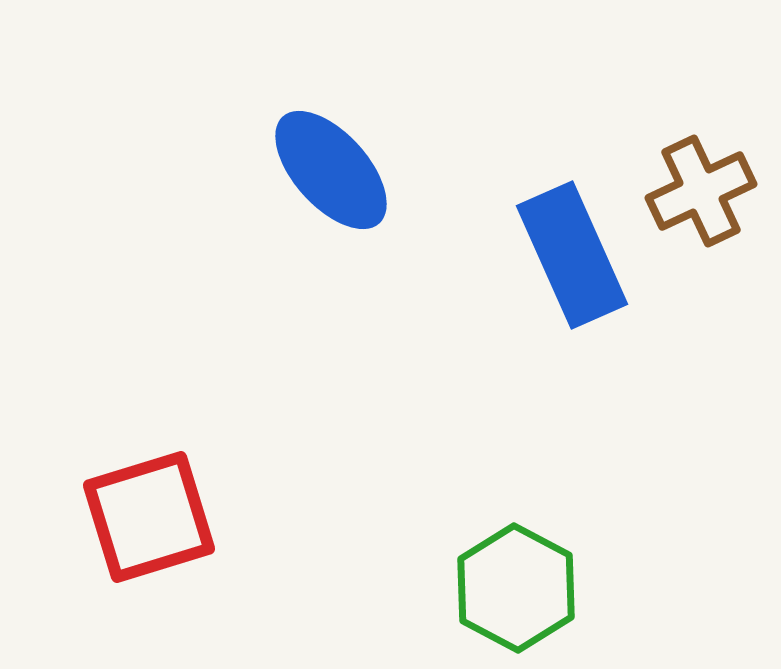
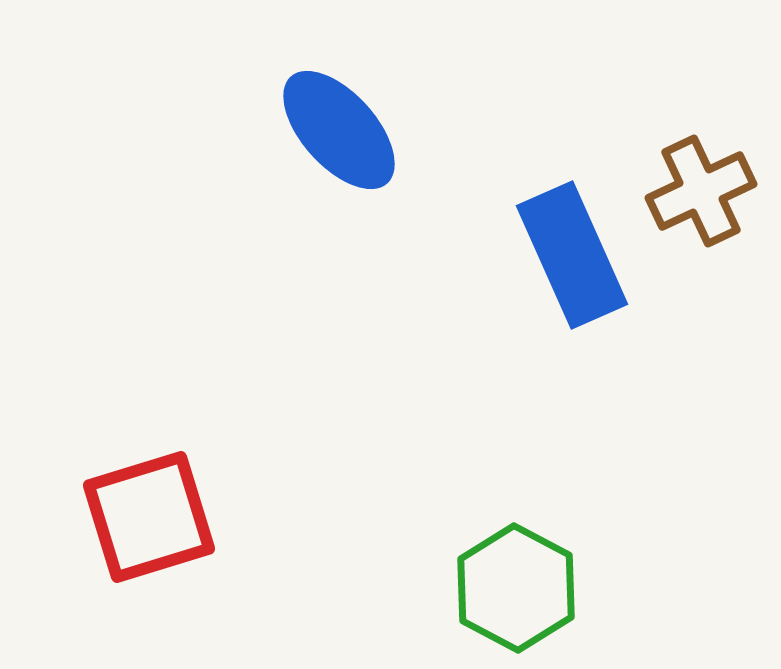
blue ellipse: moved 8 px right, 40 px up
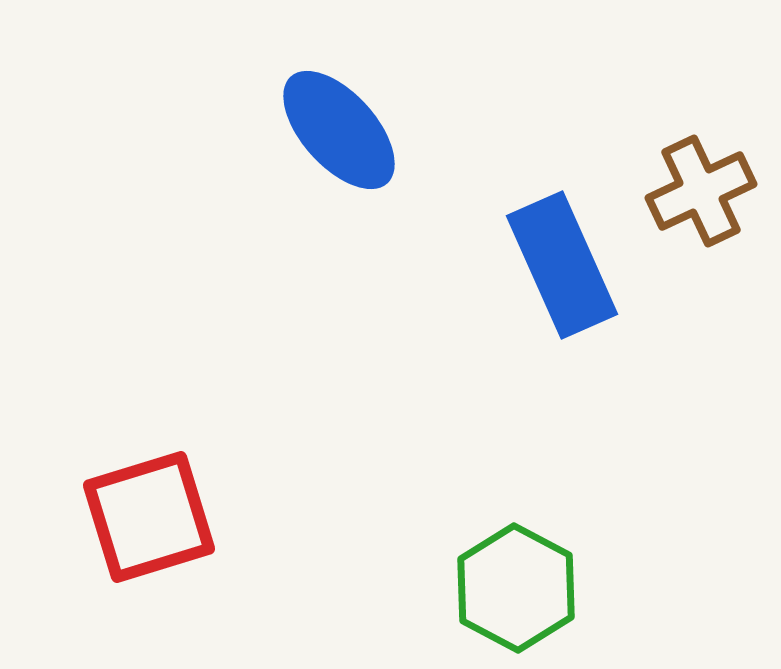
blue rectangle: moved 10 px left, 10 px down
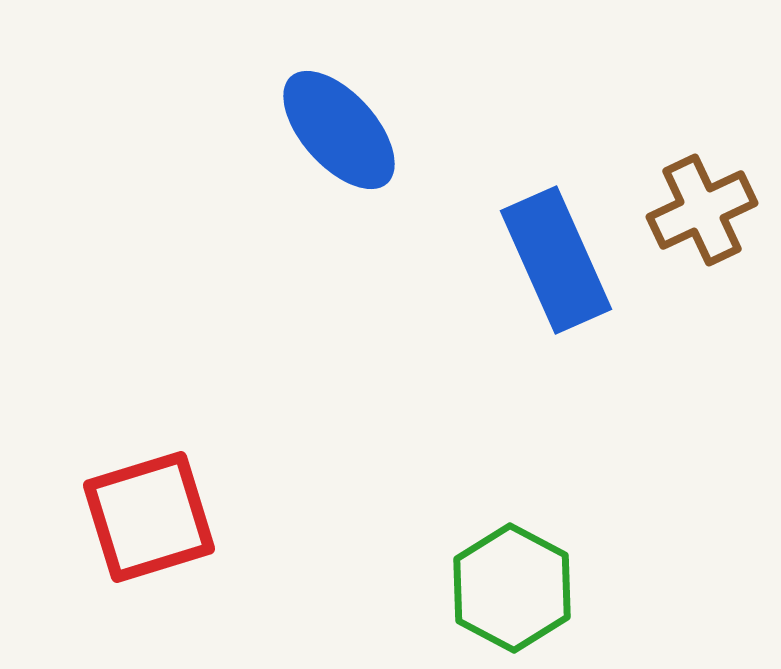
brown cross: moved 1 px right, 19 px down
blue rectangle: moved 6 px left, 5 px up
green hexagon: moved 4 px left
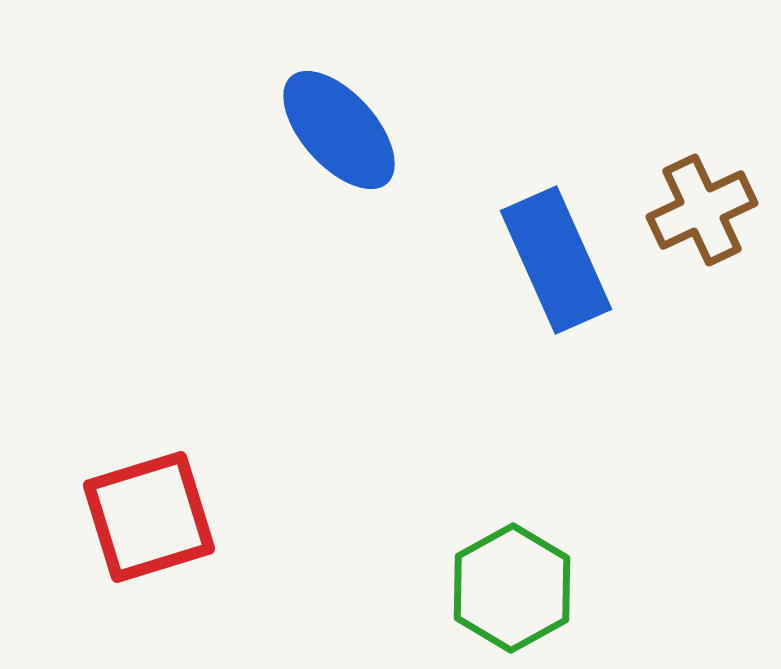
green hexagon: rotated 3 degrees clockwise
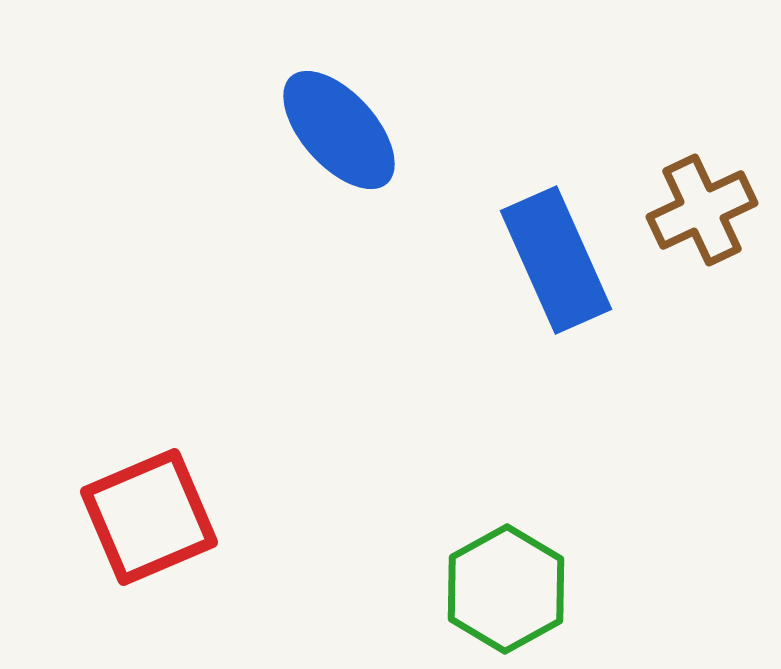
red square: rotated 6 degrees counterclockwise
green hexagon: moved 6 px left, 1 px down
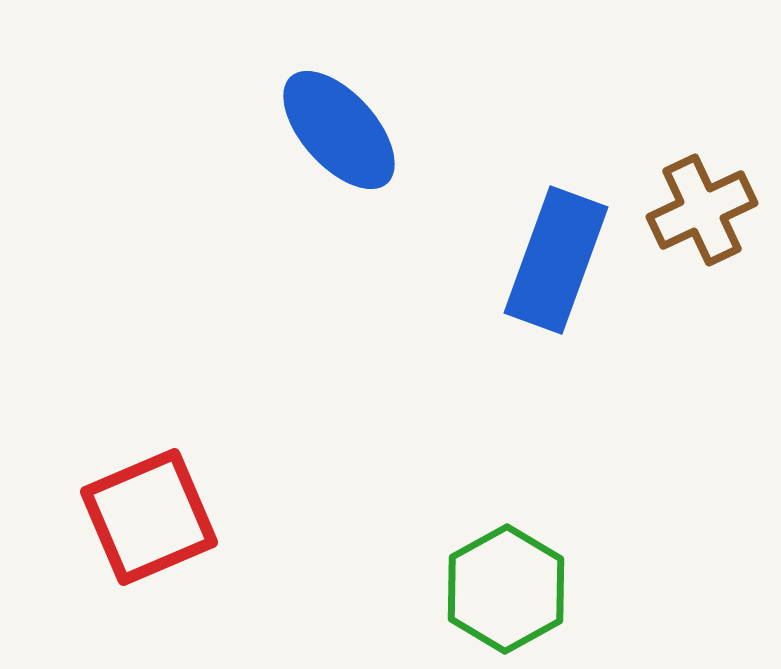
blue rectangle: rotated 44 degrees clockwise
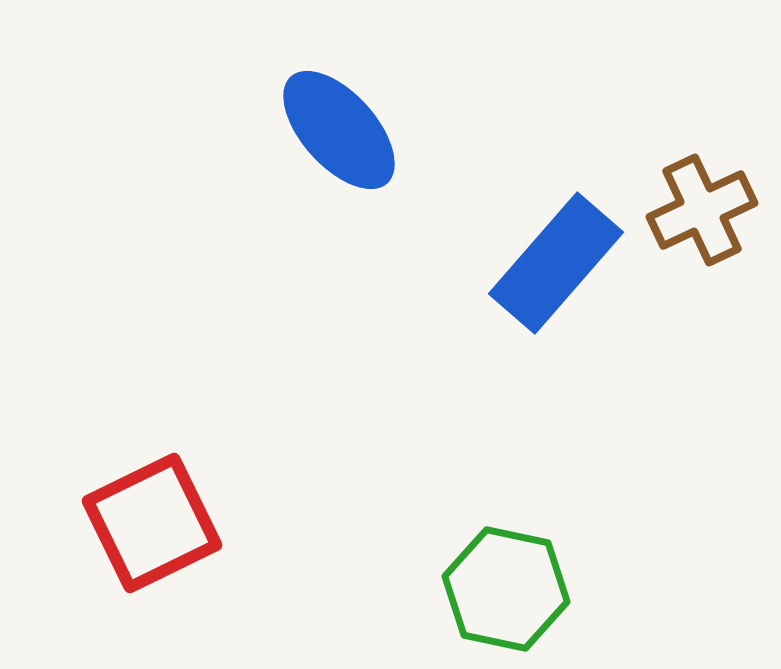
blue rectangle: moved 3 px down; rotated 21 degrees clockwise
red square: moved 3 px right, 6 px down; rotated 3 degrees counterclockwise
green hexagon: rotated 19 degrees counterclockwise
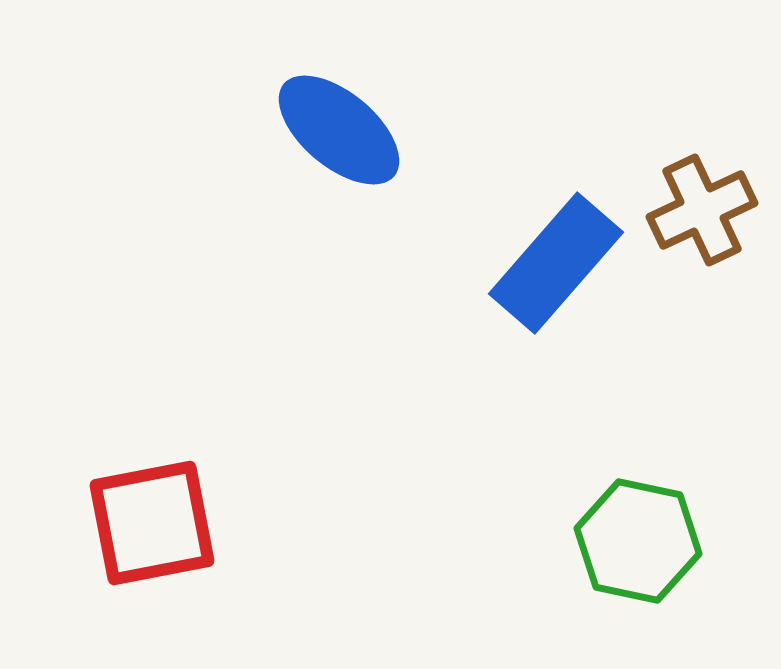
blue ellipse: rotated 8 degrees counterclockwise
red square: rotated 15 degrees clockwise
green hexagon: moved 132 px right, 48 px up
